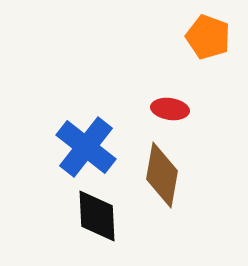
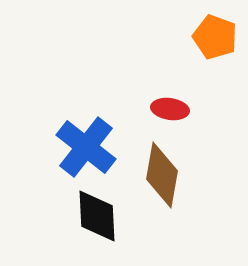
orange pentagon: moved 7 px right
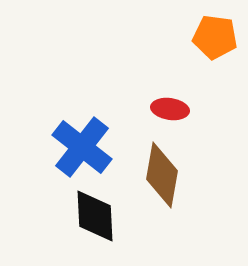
orange pentagon: rotated 12 degrees counterclockwise
blue cross: moved 4 px left
black diamond: moved 2 px left
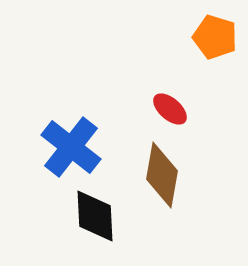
orange pentagon: rotated 9 degrees clockwise
red ellipse: rotated 33 degrees clockwise
blue cross: moved 11 px left
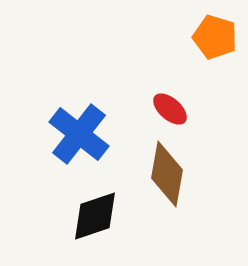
blue cross: moved 8 px right, 13 px up
brown diamond: moved 5 px right, 1 px up
black diamond: rotated 74 degrees clockwise
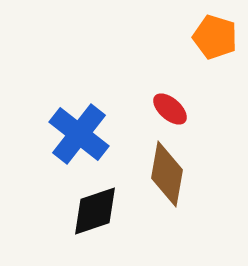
black diamond: moved 5 px up
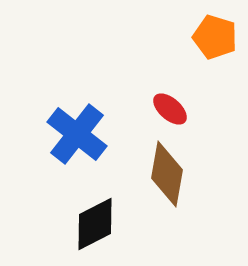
blue cross: moved 2 px left
black diamond: moved 13 px down; rotated 8 degrees counterclockwise
